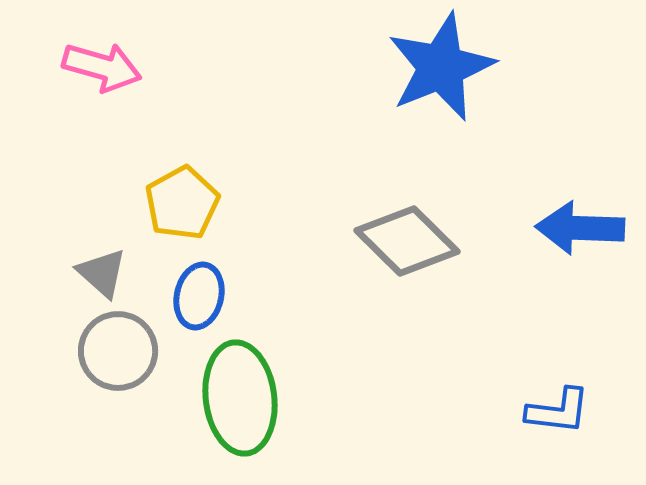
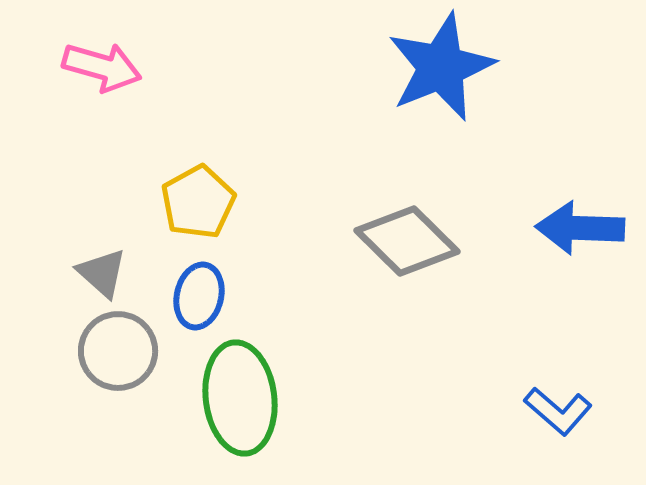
yellow pentagon: moved 16 px right, 1 px up
blue L-shape: rotated 34 degrees clockwise
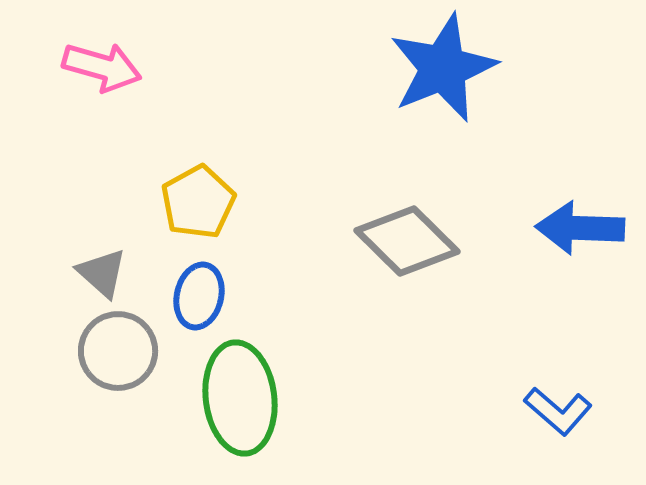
blue star: moved 2 px right, 1 px down
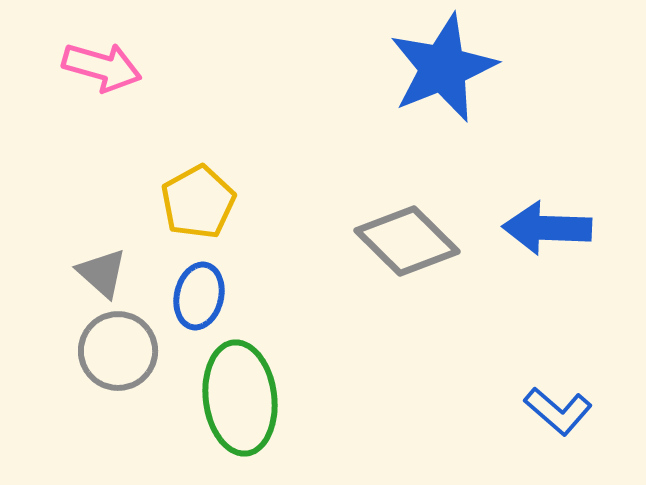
blue arrow: moved 33 px left
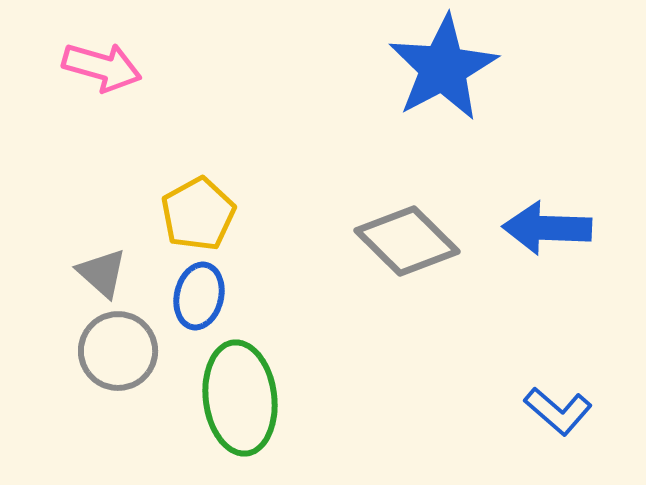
blue star: rotated 6 degrees counterclockwise
yellow pentagon: moved 12 px down
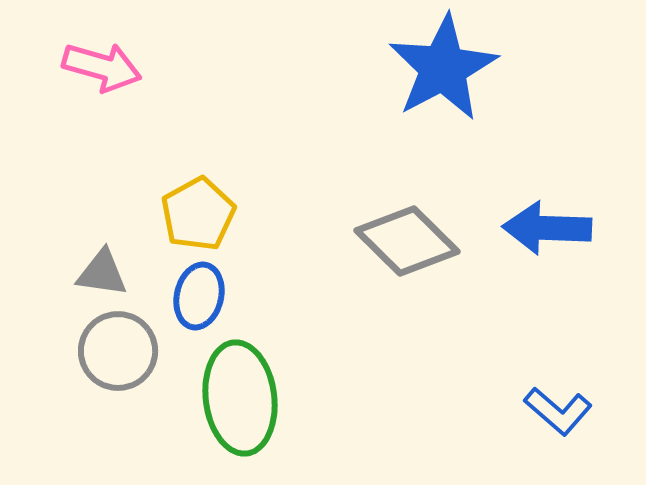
gray triangle: rotated 34 degrees counterclockwise
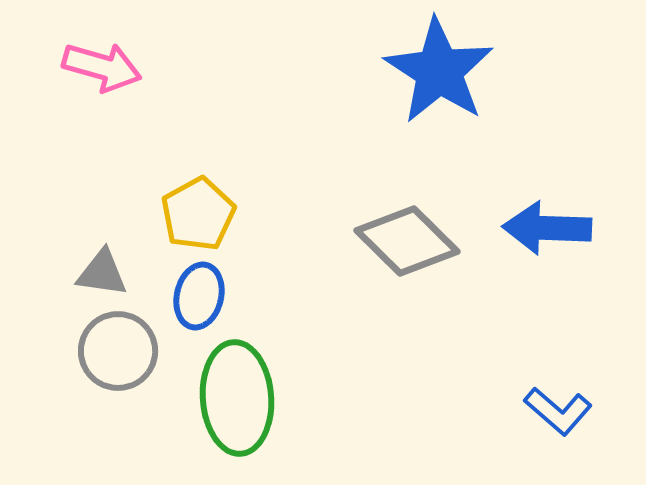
blue star: moved 4 px left, 3 px down; rotated 11 degrees counterclockwise
green ellipse: moved 3 px left; rotated 3 degrees clockwise
